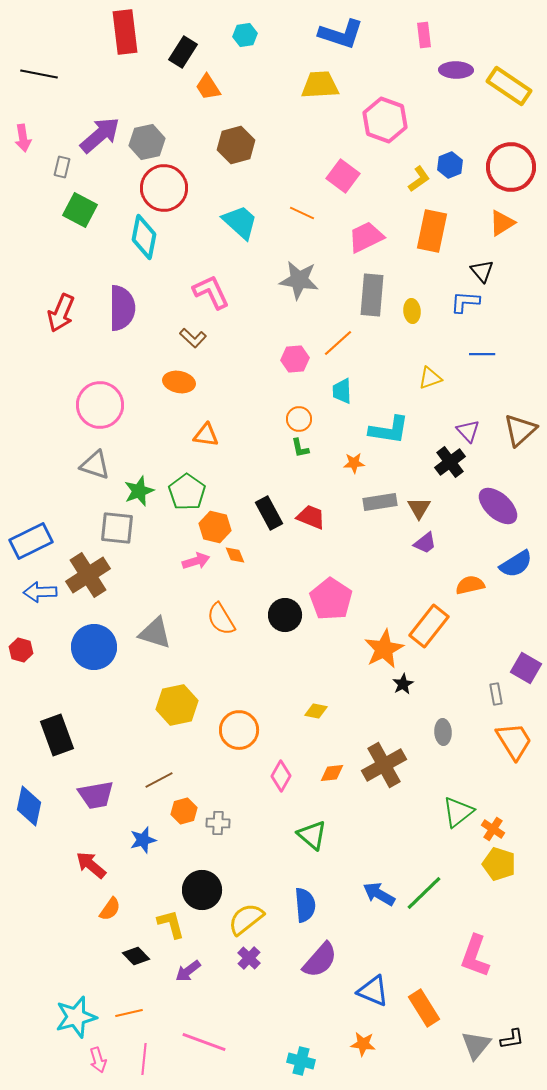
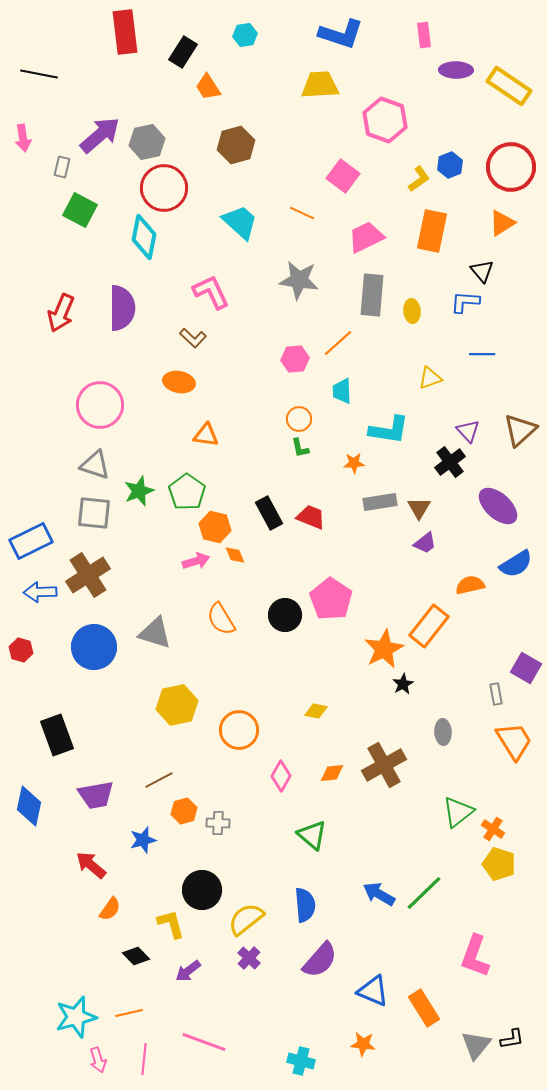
gray square at (117, 528): moved 23 px left, 15 px up
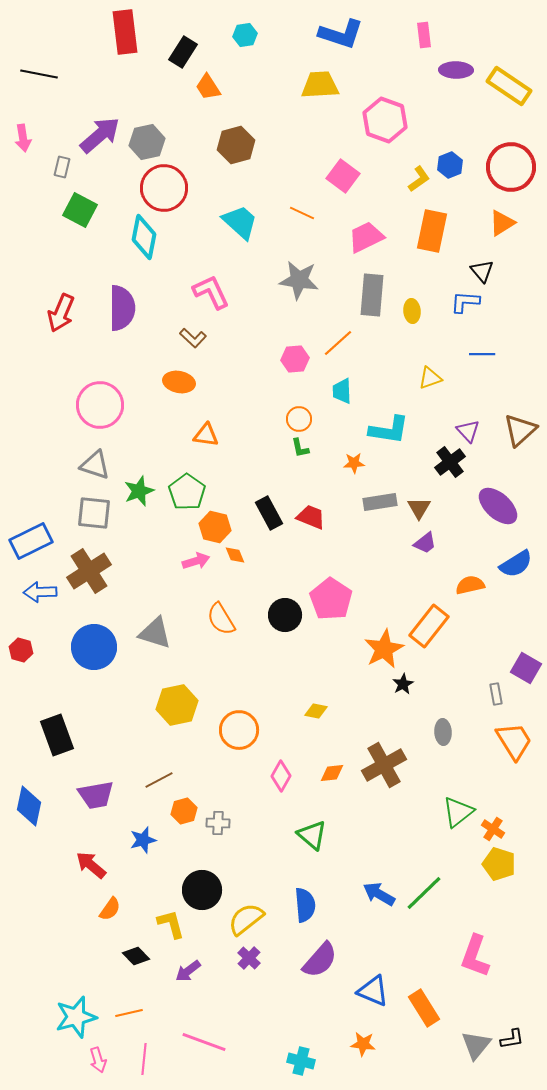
brown cross at (88, 575): moved 1 px right, 4 px up
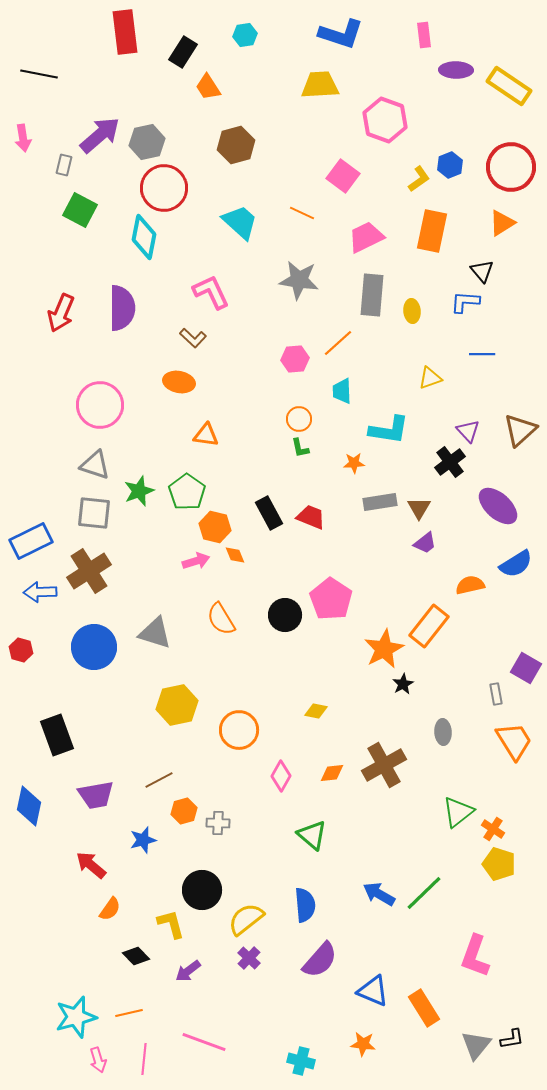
gray rectangle at (62, 167): moved 2 px right, 2 px up
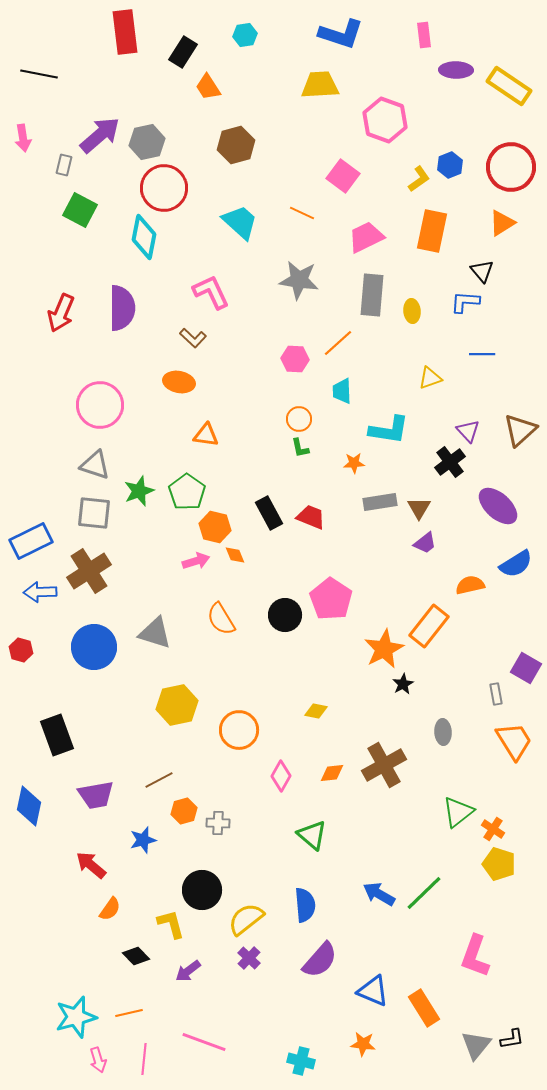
pink hexagon at (295, 359): rotated 8 degrees clockwise
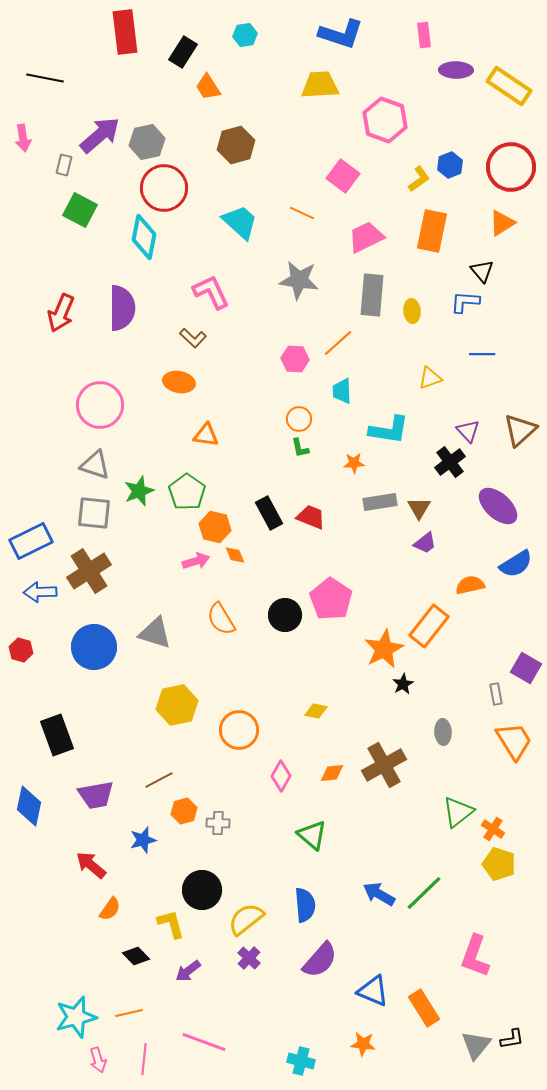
black line at (39, 74): moved 6 px right, 4 px down
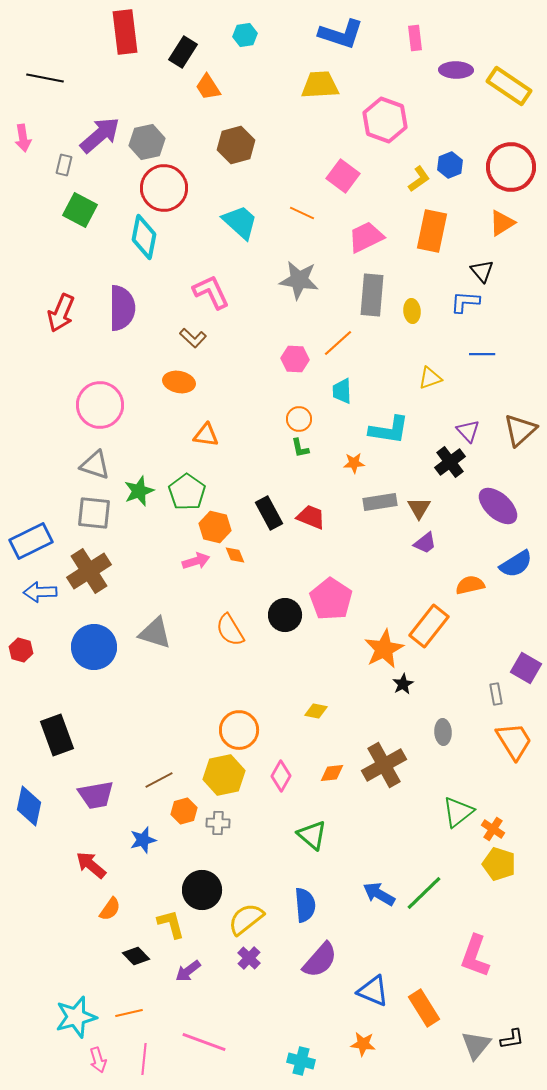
pink rectangle at (424, 35): moved 9 px left, 3 px down
orange semicircle at (221, 619): moved 9 px right, 11 px down
yellow hexagon at (177, 705): moved 47 px right, 70 px down
